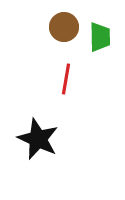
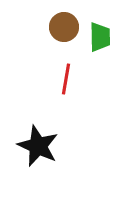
black star: moved 7 px down
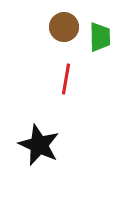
black star: moved 1 px right, 1 px up
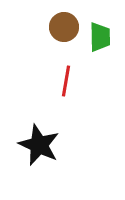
red line: moved 2 px down
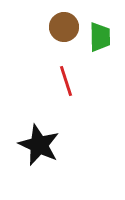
red line: rotated 28 degrees counterclockwise
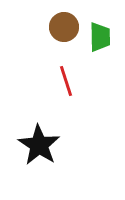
black star: rotated 9 degrees clockwise
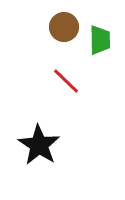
green trapezoid: moved 3 px down
red line: rotated 28 degrees counterclockwise
